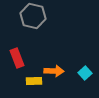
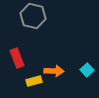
cyan square: moved 2 px right, 3 px up
yellow rectangle: rotated 14 degrees counterclockwise
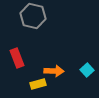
yellow rectangle: moved 4 px right, 3 px down
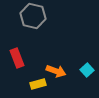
orange arrow: moved 2 px right; rotated 18 degrees clockwise
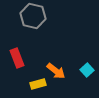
orange arrow: rotated 18 degrees clockwise
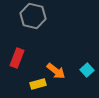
red rectangle: rotated 42 degrees clockwise
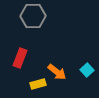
gray hexagon: rotated 15 degrees counterclockwise
red rectangle: moved 3 px right
orange arrow: moved 1 px right, 1 px down
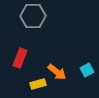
cyan square: rotated 16 degrees clockwise
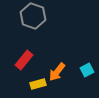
gray hexagon: rotated 20 degrees clockwise
red rectangle: moved 4 px right, 2 px down; rotated 18 degrees clockwise
orange arrow: rotated 90 degrees clockwise
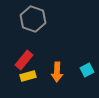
gray hexagon: moved 3 px down
orange arrow: rotated 36 degrees counterclockwise
yellow rectangle: moved 10 px left, 8 px up
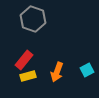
orange arrow: rotated 18 degrees clockwise
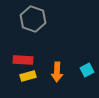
red rectangle: moved 1 px left; rotated 54 degrees clockwise
orange arrow: rotated 18 degrees counterclockwise
